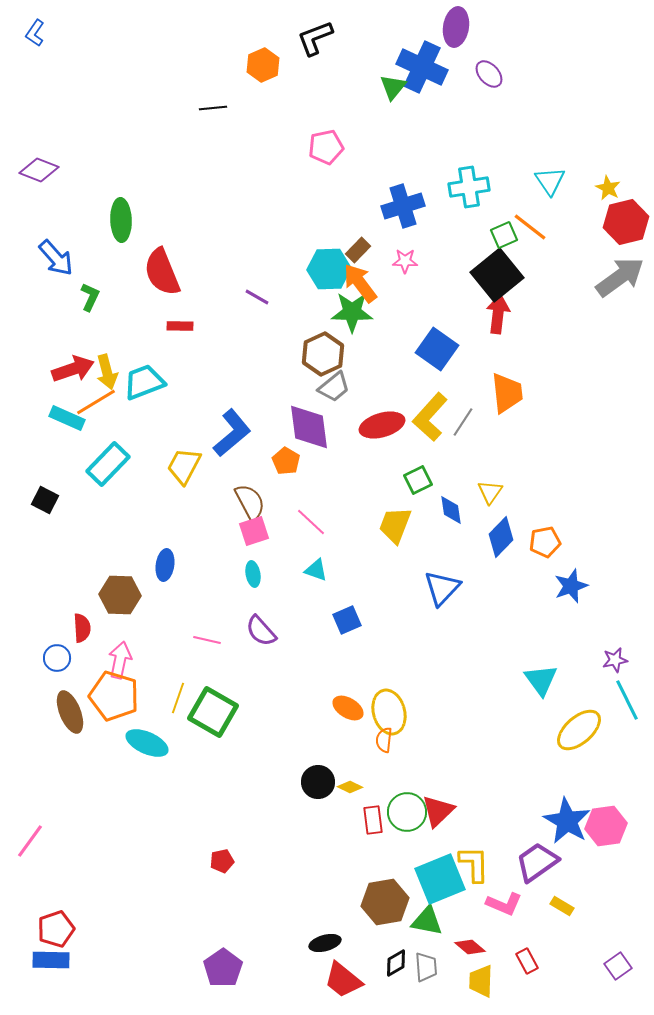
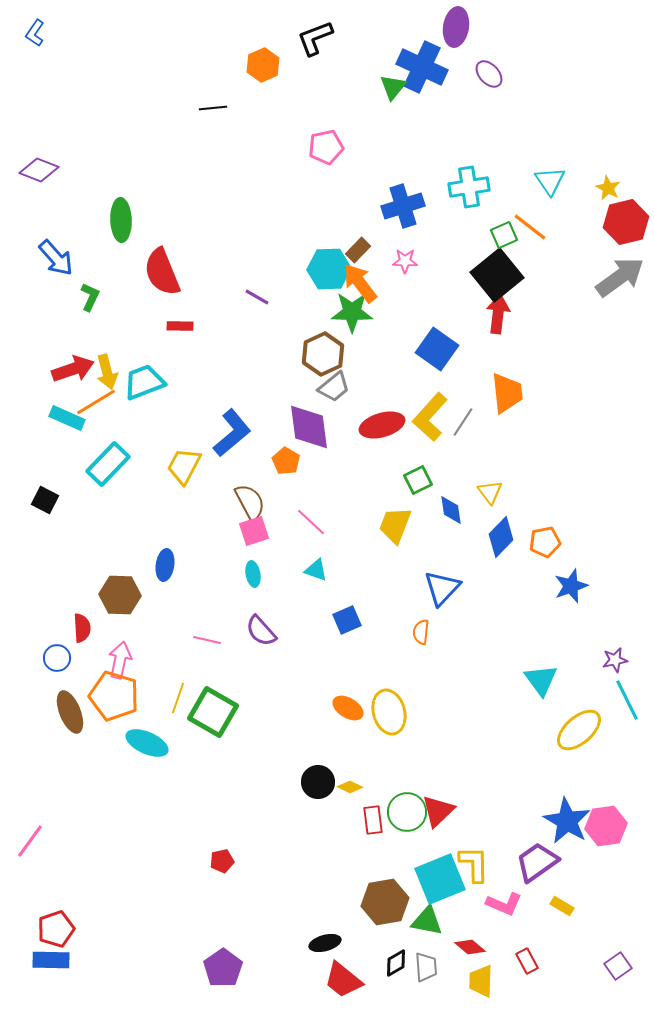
yellow triangle at (490, 492): rotated 12 degrees counterclockwise
orange semicircle at (384, 740): moved 37 px right, 108 px up
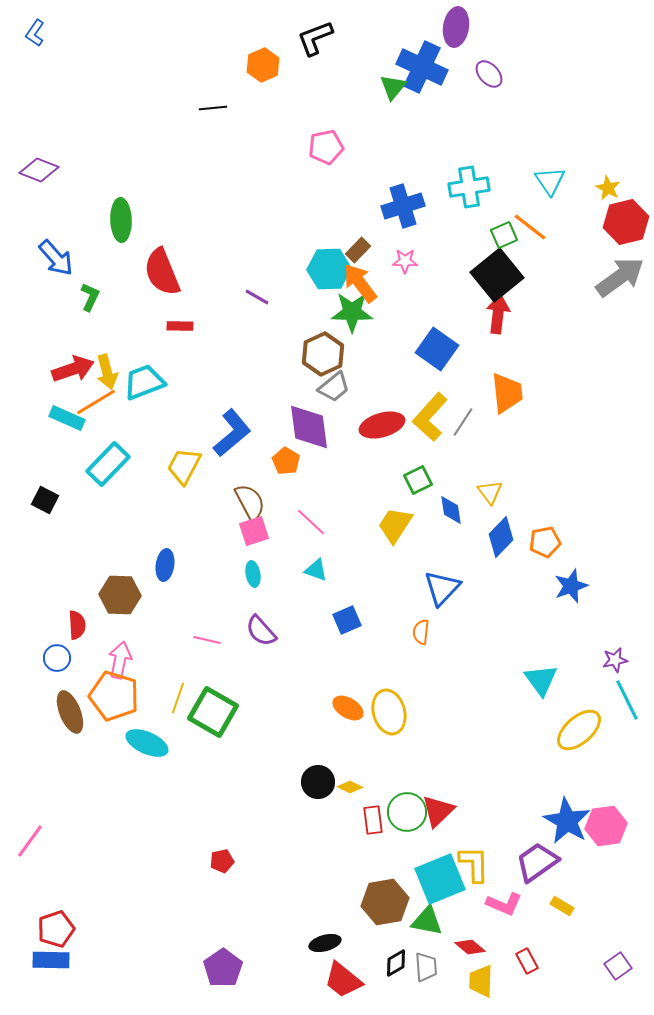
yellow trapezoid at (395, 525): rotated 12 degrees clockwise
red semicircle at (82, 628): moved 5 px left, 3 px up
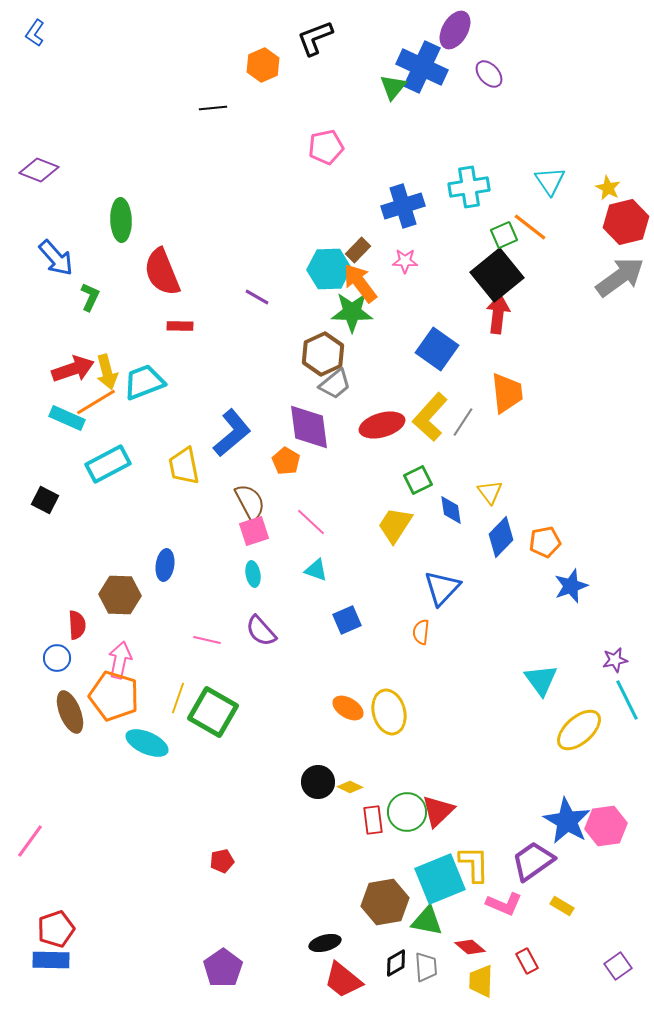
purple ellipse at (456, 27): moved 1 px left, 3 px down; rotated 21 degrees clockwise
gray trapezoid at (334, 387): moved 1 px right, 3 px up
cyan rectangle at (108, 464): rotated 18 degrees clockwise
yellow trapezoid at (184, 466): rotated 39 degrees counterclockwise
purple trapezoid at (537, 862): moved 4 px left, 1 px up
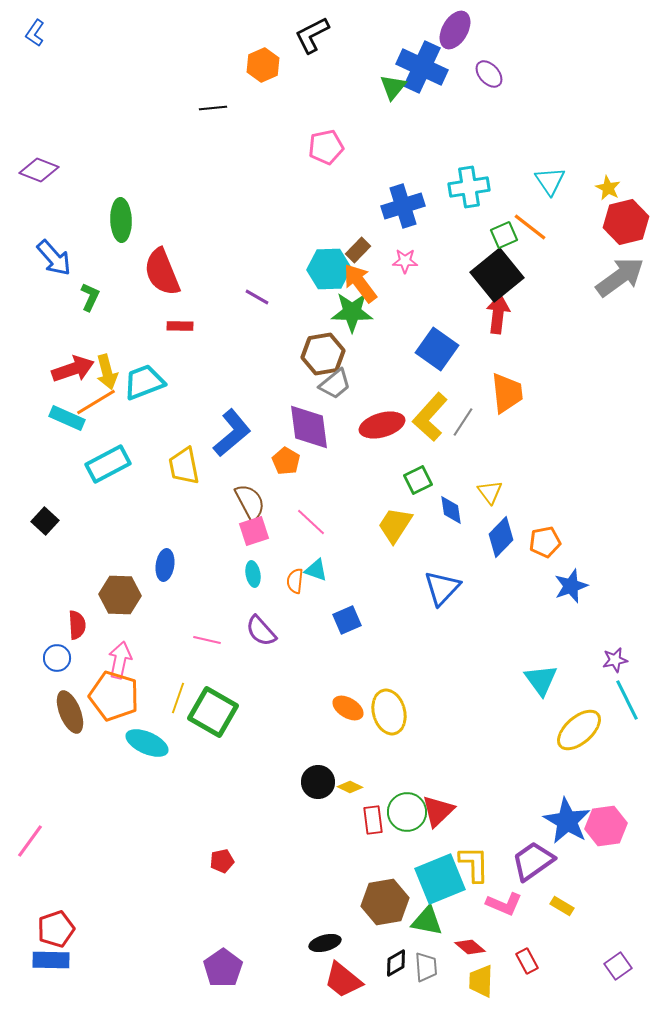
black L-shape at (315, 38): moved 3 px left, 3 px up; rotated 6 degrees counterclockwise
blue arrow at (56, 258): moved 2 px left
brown hexagon at (323, 354): rotated 15 degrees clockwise
black square at (45, 500): moved 21 px down; rotated 16 degrees clockwise
orange semicircle at (421, 632): moved 126 px left, 51 px up
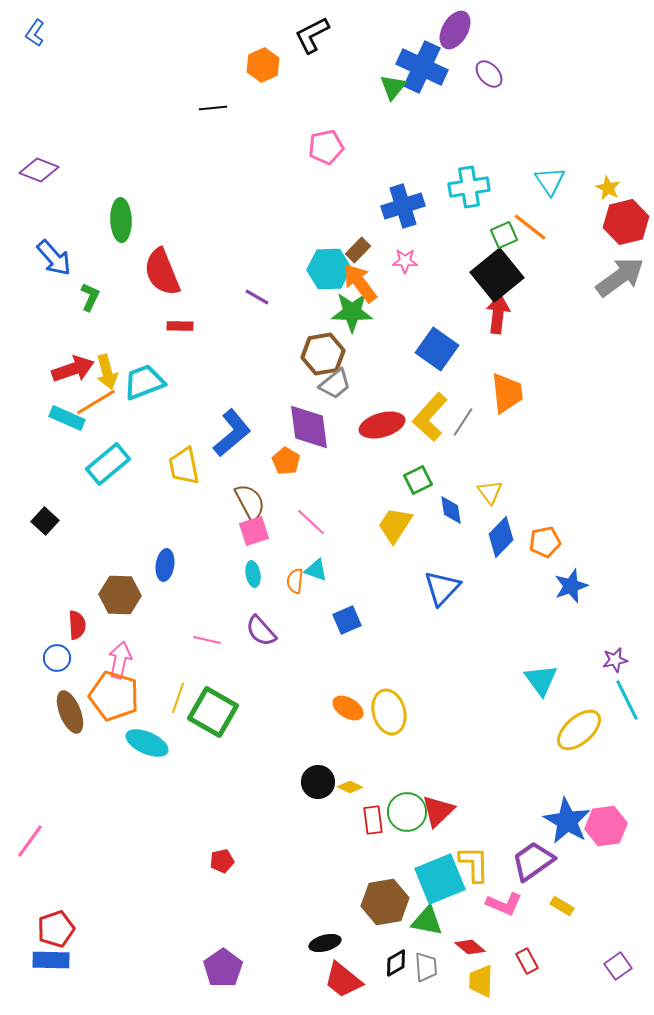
cyan rectangle at (108, 464): rotated 12 degrees counterclockwise
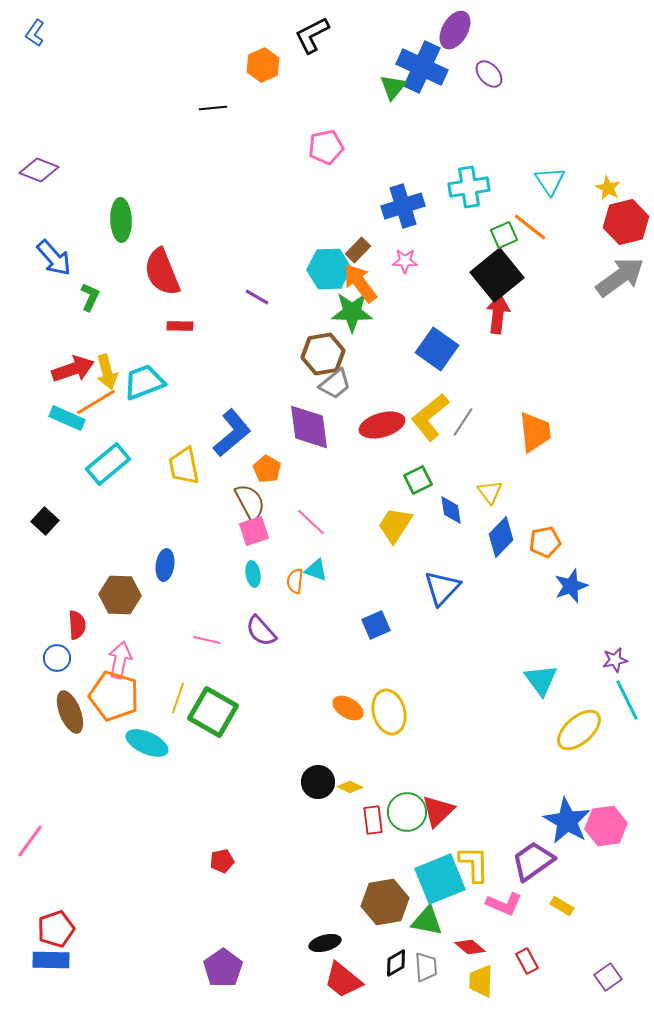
orange trapezoid at (507, 393): moved 28 px right, 39 px down
yellow L-shape at (430, 417): rotated 9 degrees clockwise
orange pentagon at (286, 461): moved 19 px left, 8 px down
blue square at (347, 620): moved 29 px right, 5 px down
purple square at (618, 966): moved 10 px left, 11 px down
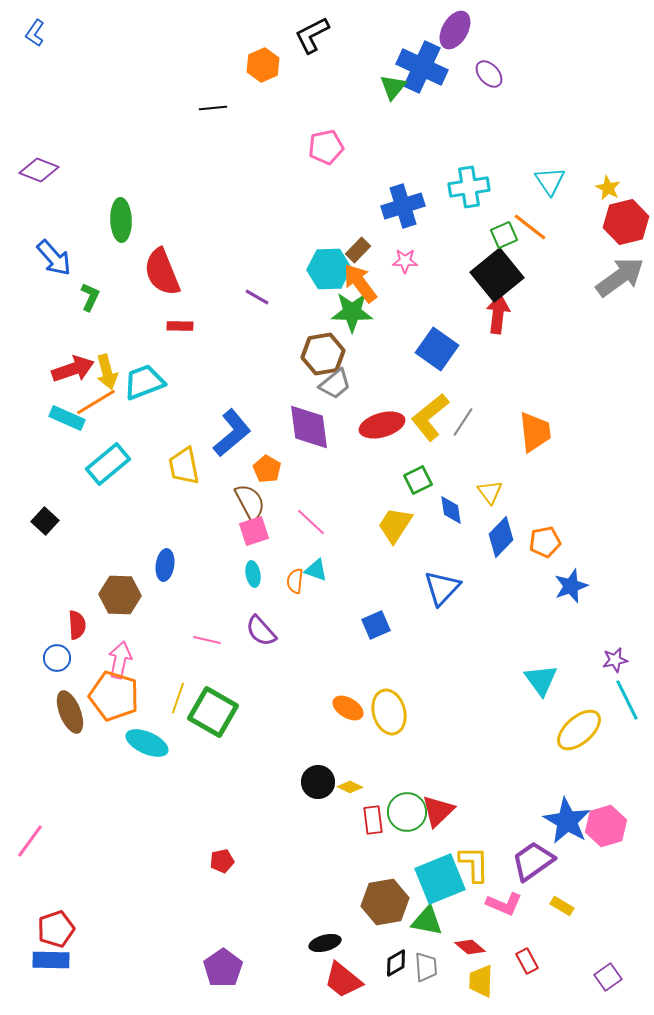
pink hexagon at (606, 826): rotated 9 degrees counterclockwise
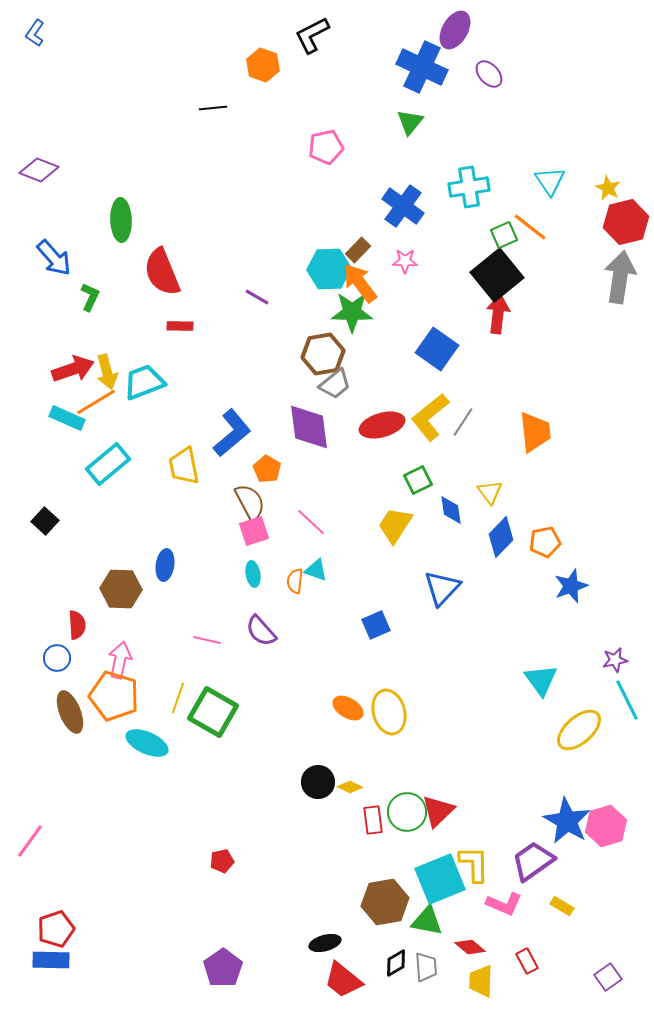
orange hexagon at (263, 65): rotated 16 degrees counterclockwise
green triangle at (393, 87): moved 17 px right, 35 px down
blue cross at (403, 206): rotated 36 degrees counterclockwise
gray arrow at (620, 277): rotated 45 degrees counterclockwise
brown hexagon at (120, 595): moved 1 px right, 6 px up
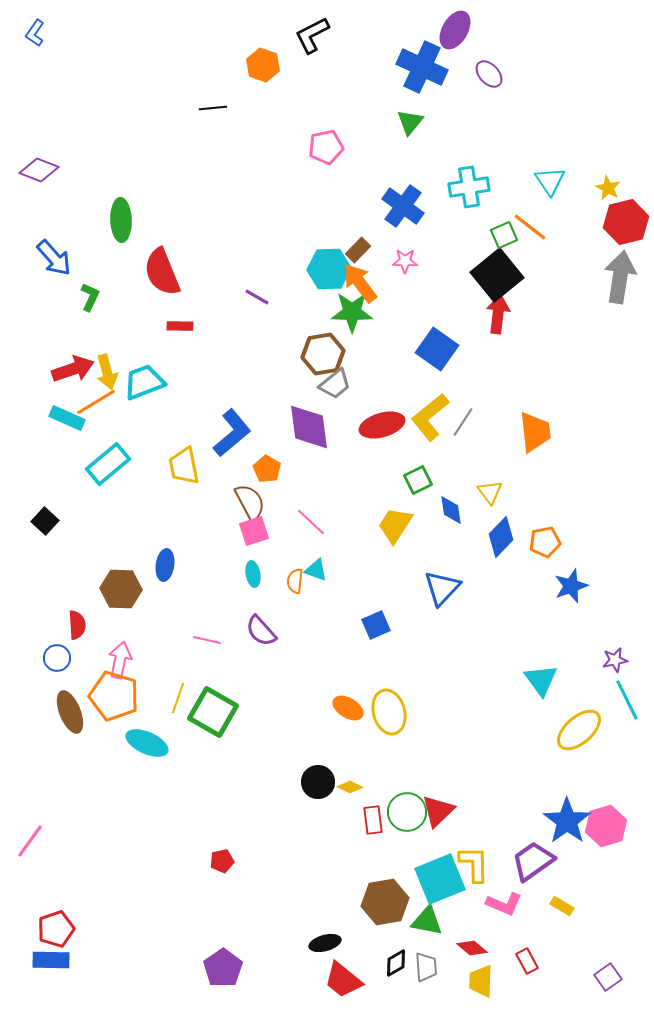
blue star at (567, 821): rotated 6 degrees clockwise
red diamond at (470, 947): moved 2 px right, 1 px down
